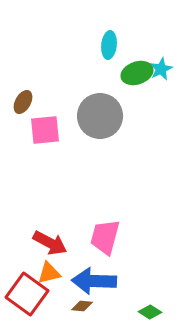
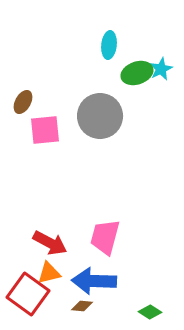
red square: moved 1 px right
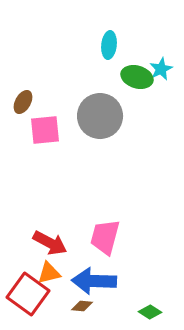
green ellipse: moved 4 px down; rotated 36 degrees clockwise
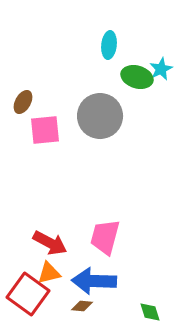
green diamond: rotated 40 degrees clockwise
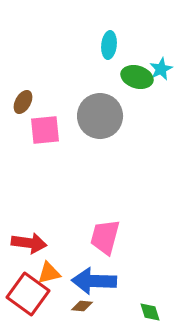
red arrow: moved 21 px left; rotated 20 degrees counterclockwise
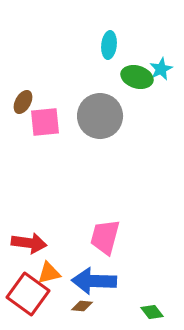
pink square: moved 8 px up
green diamond: moved 2 px right; rotated 20 degrees counterclockwise
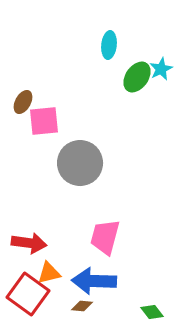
green ellipse: rotated 72 degrees counterclockwise
gray circle: moved 20 px left, 47 px down
pink square: moved 1 px left, 1 px up
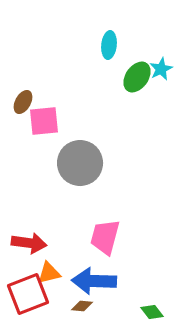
red square: rotated 33 degrees clockwise
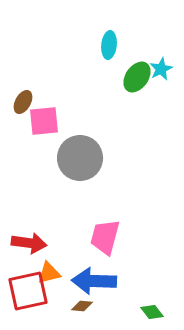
gray circle: moved 5 px up
red square: moved 3 px up; rotated 9 degrees clockwise
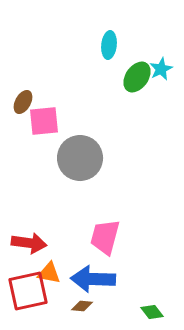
orange triangle: rotated 25 degrees clockwise
blue arrow: moved 1 px left, 2 px up
